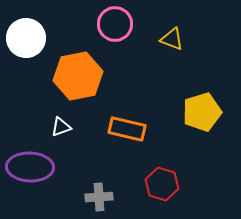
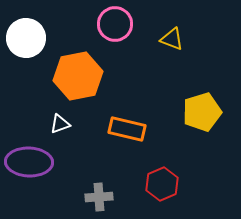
white triangle: moved 1 px left, 3 px up
purple ellipse: moved 1 px left, 5 px up
red hexagon: rotated 20 degrees clockwise
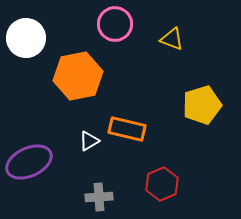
yellow pentagon: moved 7 px up
white triangle: moved 29 px right, 17 px down; rotated 10 degrees counterclockwise
purple ellipse: rotated 27 degrees counterclockwise
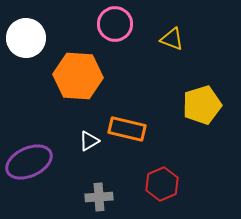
orange hexagon: rotated 15 degrees clockwise
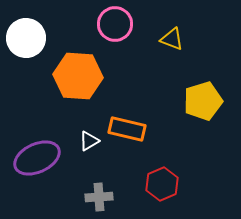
yellow pentagon: moved 1 px right, 4 px up
purple ellipse: moved 8 px right, 4 px up
